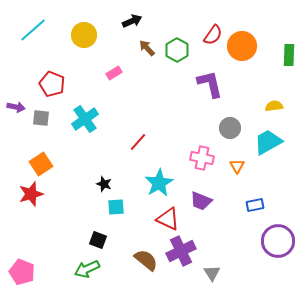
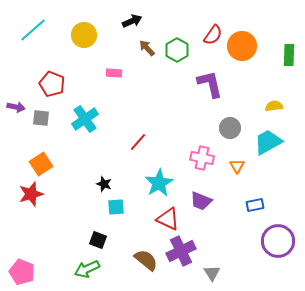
pink rectangle: rotated 35 degrees clockwise
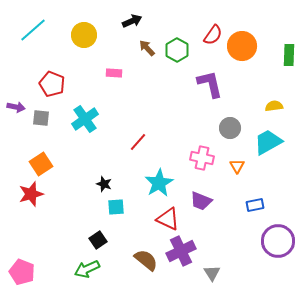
black square: rotated 36 degrees clockwise
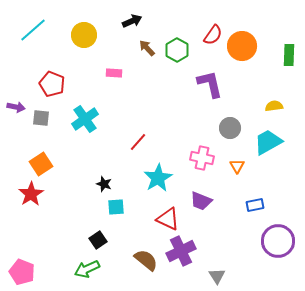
cyan star: moved 1 px left, 5 px up
red star: rotated 15 degrees counterclockwise
gray triangle: moved 5 px right, 3 px down
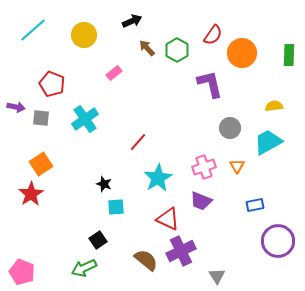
orange circle: moved 7 px down
pink rectangle: rotated 42 degrees counterclockwise
pink cross: moved 2 px right, 9 px down; rotated 30 degrees counterclockwise
green arrow: moved 3 px left, 1 px up
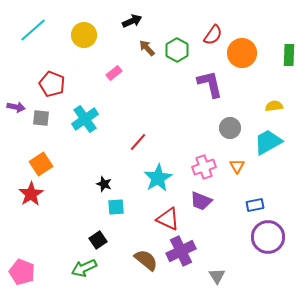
purple circle: moved 10 px left, 4 px up
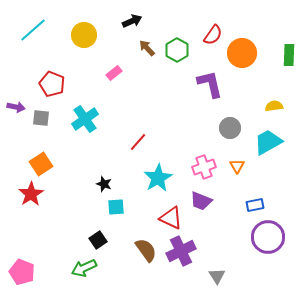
red triangle: moved 3 px right, 1 px up
brown semicircle: moved 10 px up; rotated 15 degrees clockwise
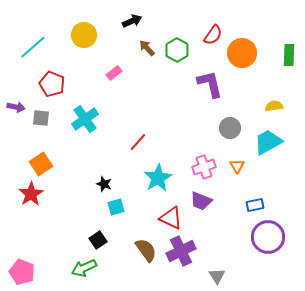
cyan line: moved 17 px down
cyan square: rotated 12 degrees counterclockwise
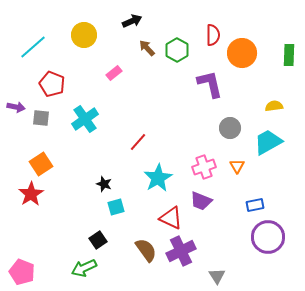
red semicircle: rotated 35 degrees counterclockwise
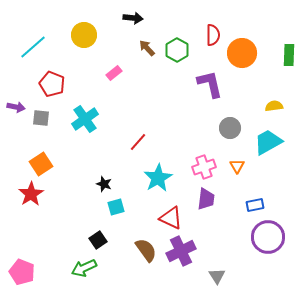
black arrow: moved 1 px right, 3 px up; rotated 30 degrees clockwise
purple trapezoid: moved 5 px right, 2 px up; rotated 105 degrees counterclockwise
